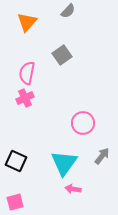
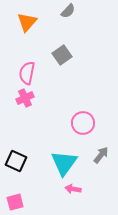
gray arrow: moved 1 px left, 1 px up
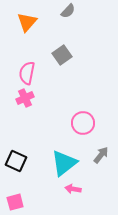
cyan triangle: rotated 16 degrees clockwise
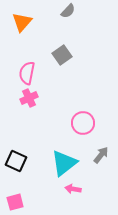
orange triangle: moved 5 px left
pink cross: moved 4 px right
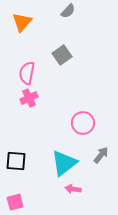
black square: rotated 20 degrees counterclockwise
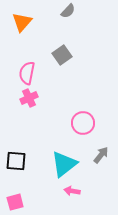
cyan triangle: moved 1 px down
pink arrow: moved 1 px left, 2 px down
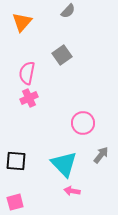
cyan triangle: rotated 36 degrees counterclockwise
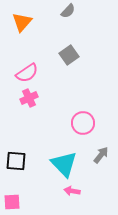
gray square: moved 7 px right
pink semicircle: rotated 135 degrees counterclockwise
pink square: moved 3 px left; rotated 12 degrees clockwise
